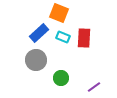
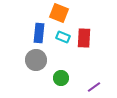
blue rectangle: rotated 42 degrees counterclockwise
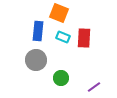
blue rectangle: moved 1 px left, 2 px up
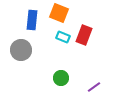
blue rectangle: moved 6 px left, 11 px up
red rectangle: moved 3 px up; rotated 18 degrees clockwise
gray circle: moved 15 px left, 10 px up
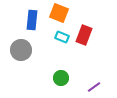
cyan rectangle: moved 1 px left
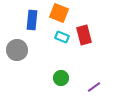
red rectangle: rotated 36 degrees counterclockwise
gray circle: moved 4 px left
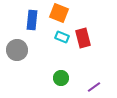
red rectangle: moved 1 px left, 3 px down
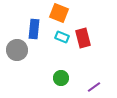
blue rectangle: moved 2 px right, 9 px down
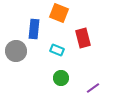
cyan rectangle: moved 5 px left, 13 px down
gray circle: moved 1 px left, 1 px down
purple line: moved 1 px left, 1 px down
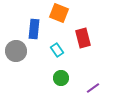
cyan rectangle: rotated 32 degrees clockwise
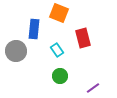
green circle: moved 1 px left, 2 px up
